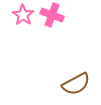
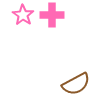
pink cross: rotated 20 degrees counterclockwise
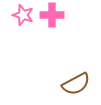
pink star: rotated 15 degrees counterclockwise
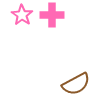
pink star: moved 1 px left; rotated 15 degrees clockwise
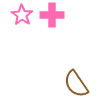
brown semicircle: rotated 84 degrees clockwise
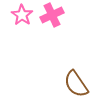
pink cross: rotated 25 degrees counterclockwise
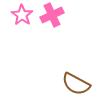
brown semicircle: rotated 28 degrees counterclockwise
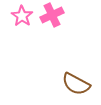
pink star: moved 1 px down
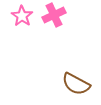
pink cross: moved 2 px right
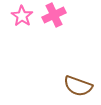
brown semicircle: moved 2 px right, 2 px down; rotated 8 degrees counterclockwise
